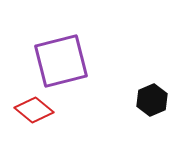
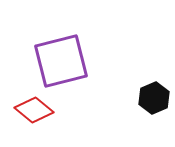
black hexagon: moved 2 px right, 2 px up
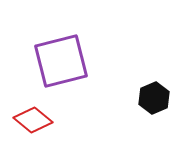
red diamond: moved 1 px left, 10 px down
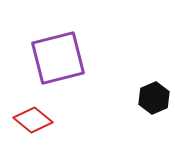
purple square: moved 3 px left, 3 px up
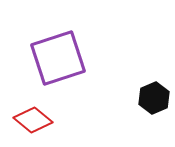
purple square: rotated 4 degrees counterclockwise
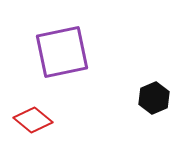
purple square: moved 4 px right, 6 px up; rotated 6 degrees clockwise
